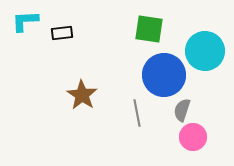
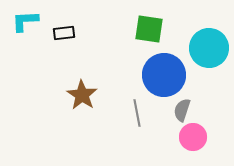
black rectangle: moved 2 px right
cyan circle: moved 4 px right, 3 px up
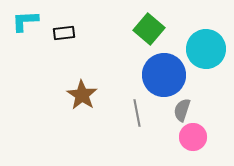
green square: rotated 32 degrees clockwise
cyan circle: moved 3 px left, 1 px down
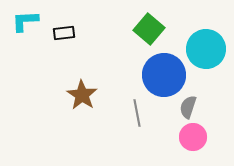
gray semicircle: moved 6 px right, 3 px up
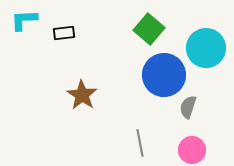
cyan L-shape: moved 1 px left, 1 px up
cyan circle: moved 1 px up
gray line: moved 3 px right, 30 px down
pink circle: moved 1 px left, 13 px down
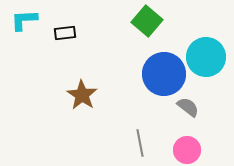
green square: moved 2 px left, 8 px up
black rectangle: moved 1 px right
cyan circle: moved 9 px down
blue circle: moved 1 px up
gray semicircle: rotated 110 degrees clockwise
pink circle: moved 5 px left
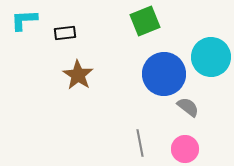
green square: moved 2 px left; rotated 28 degrees clockwise
cyan circle: moved 5 px right
brown star: moved 4 px left, 20 px up
pink circle: moved 2 px left, 1 px up
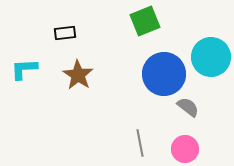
cyan L-shape: moved 49 px down
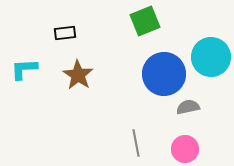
gray semicircle: rotated 50 degrees counterclockwise
gray line: moved 4 px left
